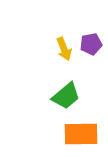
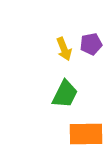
green trapezoid: moved 1 px left, 2 px up; rotated 24 degrees counterclockwise
orange rectangle: moved 5 px right
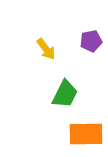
purple pentagon: moved 3 px up
yellow arrow: moved 18 px left; rotated 15 degrees counterclockwise
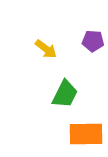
purple pentagon: moved 2 px right; rotated 15 degrees clockwise
yellow arrow: rotated 15 degrees counterclockwise
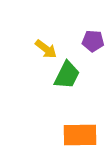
green trapezoid: moved 2 px right, 19 px up
orange rectangle: moved 6 px left, 1 px down
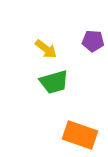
green trapezoid: moved 13 px left, 7 px down; rotated 48 degrees clockwise
orange rectangle: rotated 20 degrees clockwise
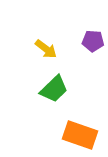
green trapezoid: moved 7 px down; rotated 28 degrees counterclockwise
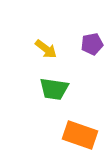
purple pentagon: moved 1 px left, 3 px down; rotated 15 degrees counterclockwise
green trapezoid: rotated 52 degrees clockwise
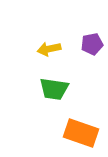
yellow arrow: moved 3 px right; rotated 130 degrees clockwise
orange rectangle: moved 1 px right, 2 px up
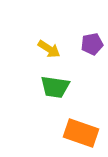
yellow arrow: rotated 135 degrees counterclockwise
green trapezoid: moved 1 px right, 2 px up
